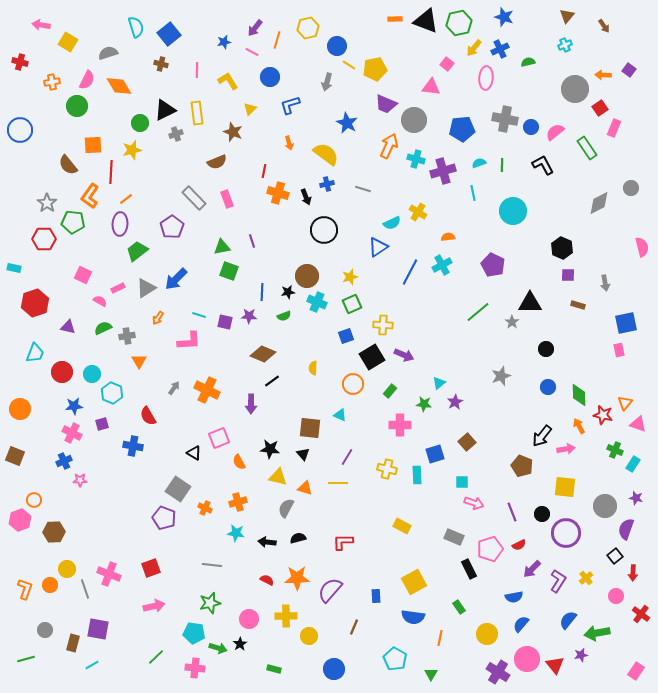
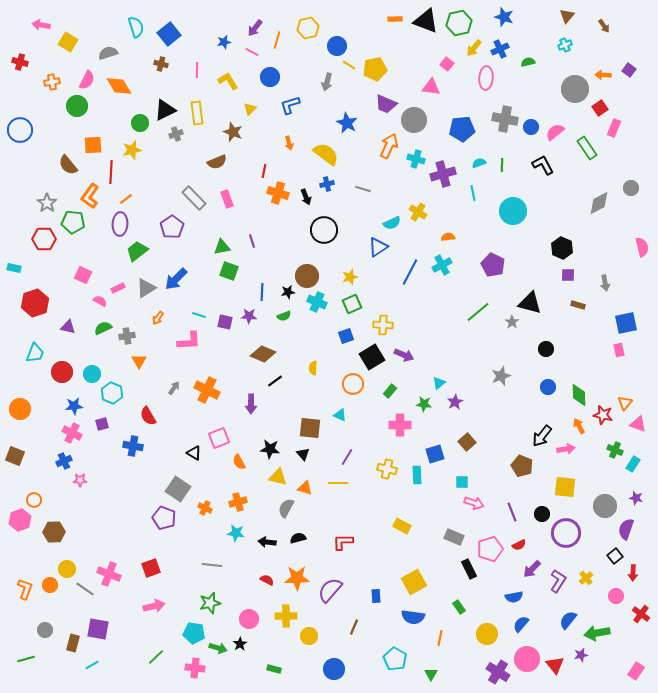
purple cross at (443, 171): moved 3 px down
black triangle at (530, 303): rotated 15 degrees clockwise
black line at (272, 381): moved 3 px right
gray line at (85, 589): rotated 36 degrees counterclockwise
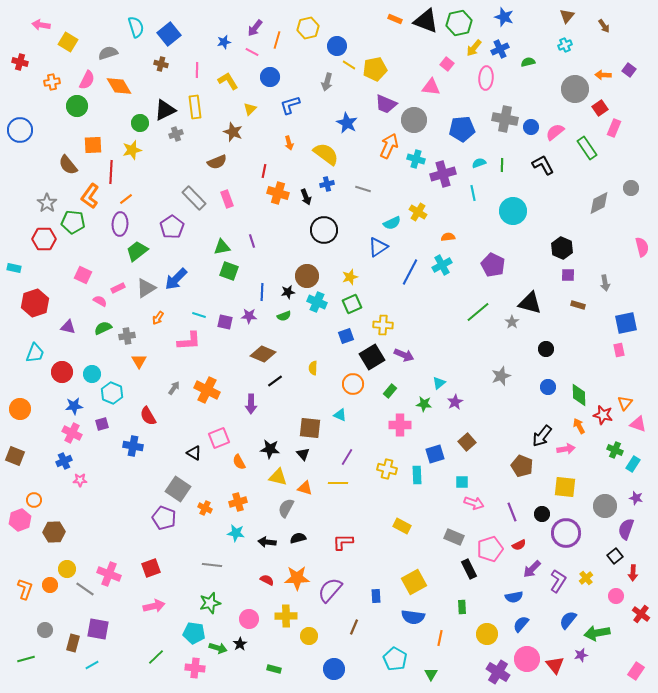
orange rectangle at (395, 19): rotated 24 degrees clockwise
yellow rectangle at (197, 113): moved 2 px left, 6 px up
green rectangle at (459, 607): moved 3 px right; rotated 32 degrees clockwise
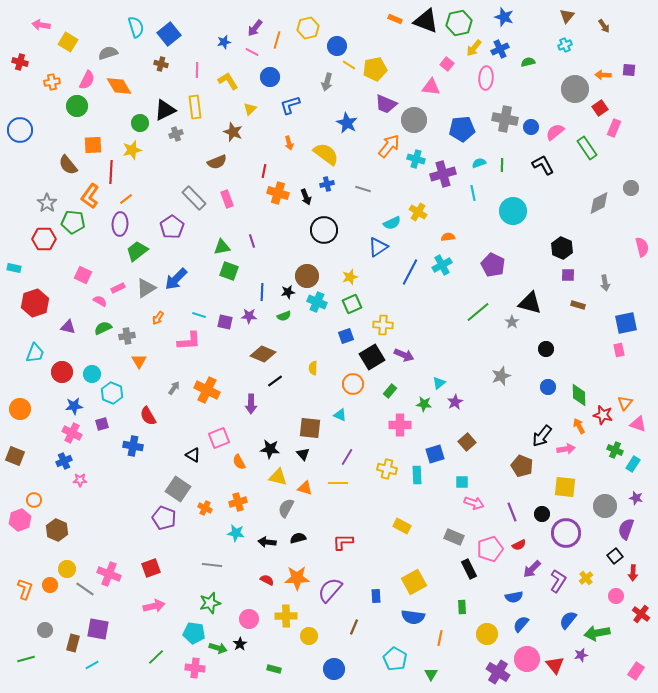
purple square at (629, 70): rotated 32 degrees counterclockwise
orange arrow at (389, 146): rotated 15 degrees clockwise
black triangle at (194, 453): moved 1 px left, 2 px down
brown hexagon at (54, 532): moved 3 px right, 2 px up; rotated 25 degrees clockwise
